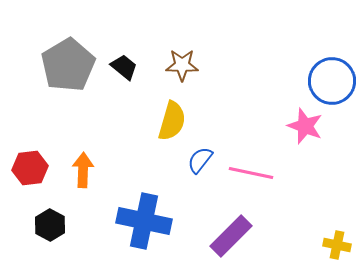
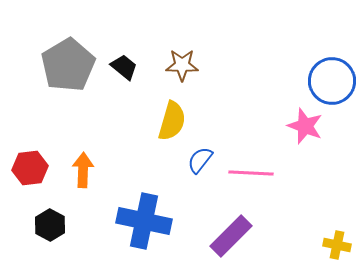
pink line: rotated 9 degrees counterclockwise
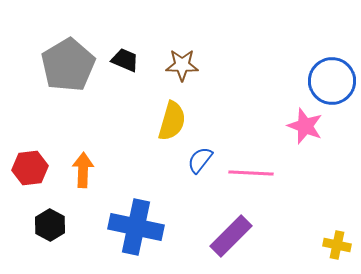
black trapezoid: moved 1 px right, 7 px up; rotated 16 degrees counterclockwise
blue cross: moved 8 px left, 6 px down
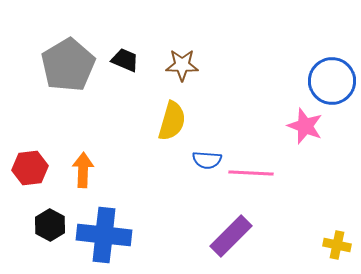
blue semicircle: moved 7 px right; rotated 124 degrees counterclockwise
blue cross: moved 32 px left, 8 px down; rotated 6 degrees counterclockwise
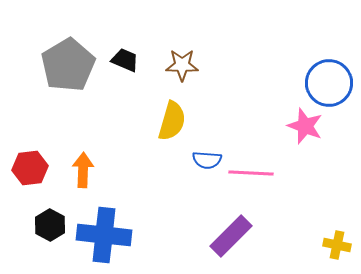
blue circle: moved 3 px left, 2 px down
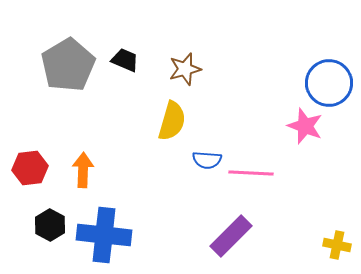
brown star: moved 3 px right, 4 px down; rotated 16 degrees counterclockwise
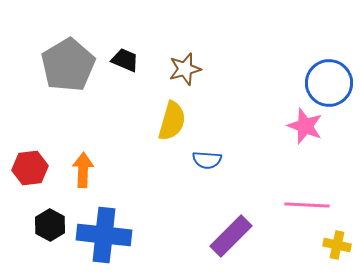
pink line: moved 56 px right, 32 px down
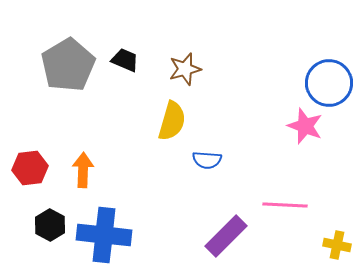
pink line: moved 22 px left
purple rectangle: moved 5 px left
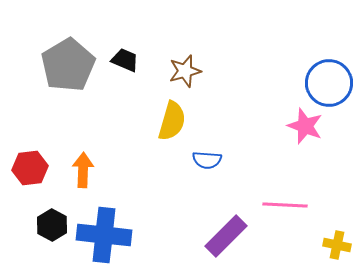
brown star: moved 2 px down
black hexagon: moved 2 px right
